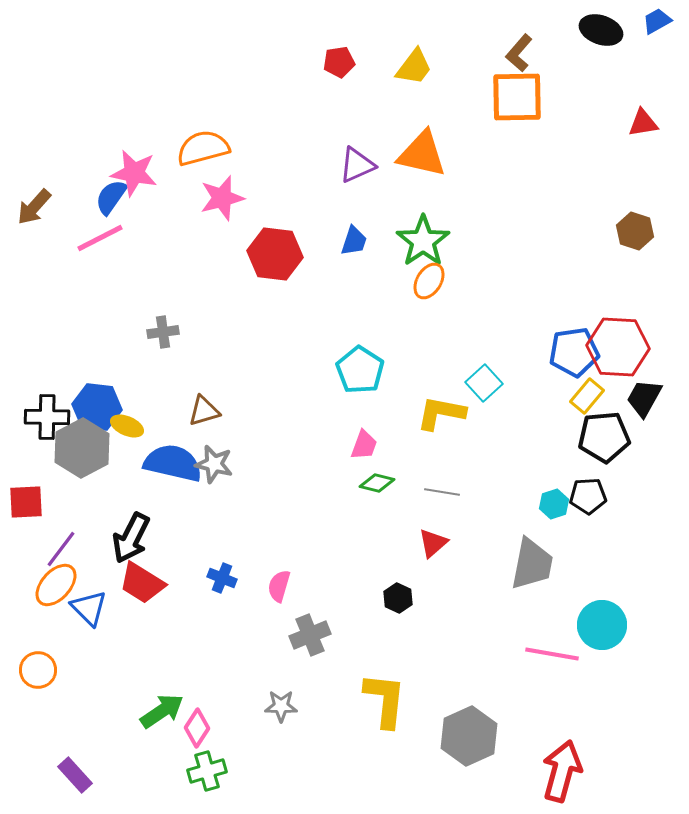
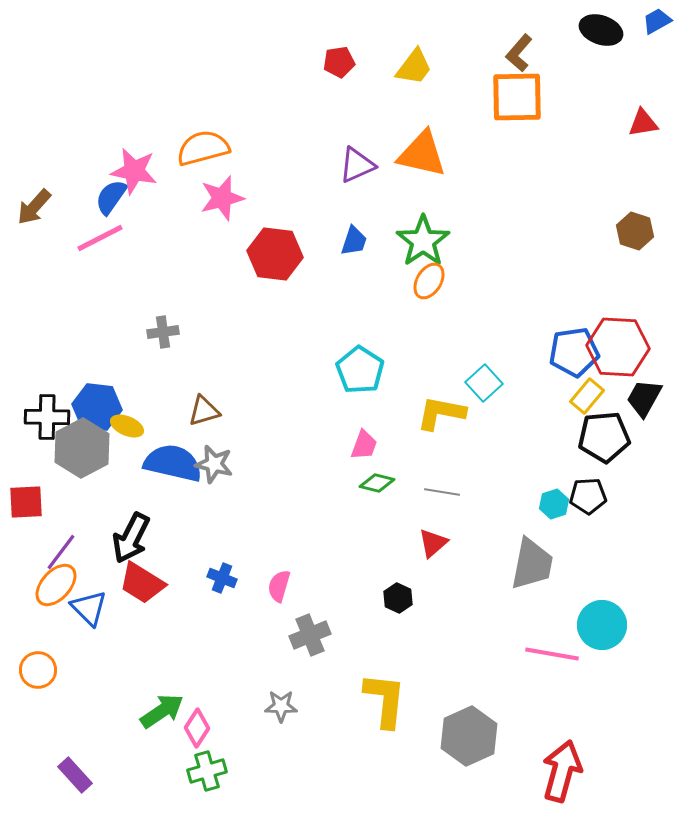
pink star at (134, 173): moved 2 px up
purple line at (61, 549): moved 3 px down
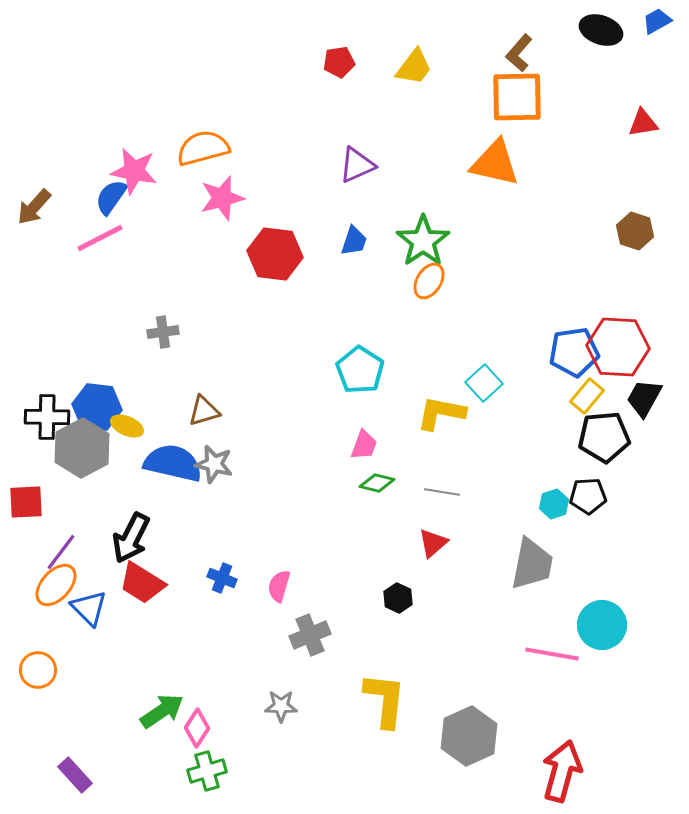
orange triangle at (422, 154): moved 73 px right, 9 px down
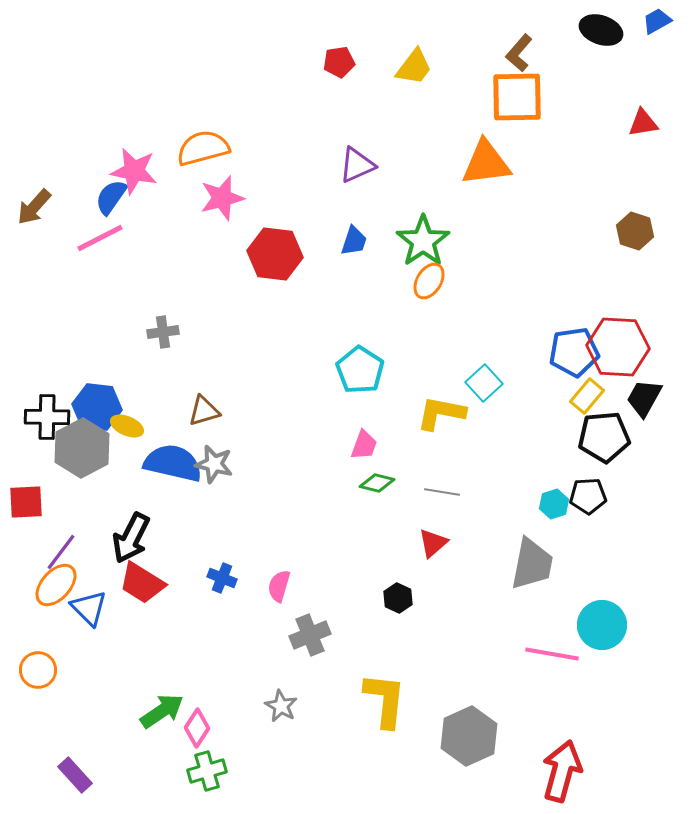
orange triangle at (495, 163): moved 9 px left; rotated 20 degrees counterclockwise
gray star at (281, 706): rotated 28 degrees clockwise
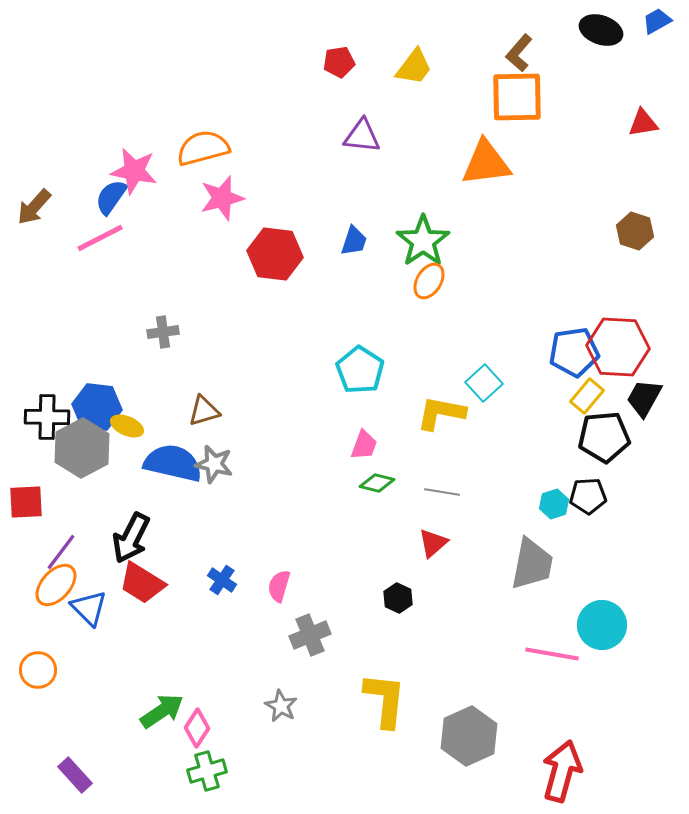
purple triangle at (357, 165): moved 5 px right, 29 px up; rotated 30 degrees clockwise
blue cross at (222, 578): moved 2 px down; rotated 12 degrees clockwise
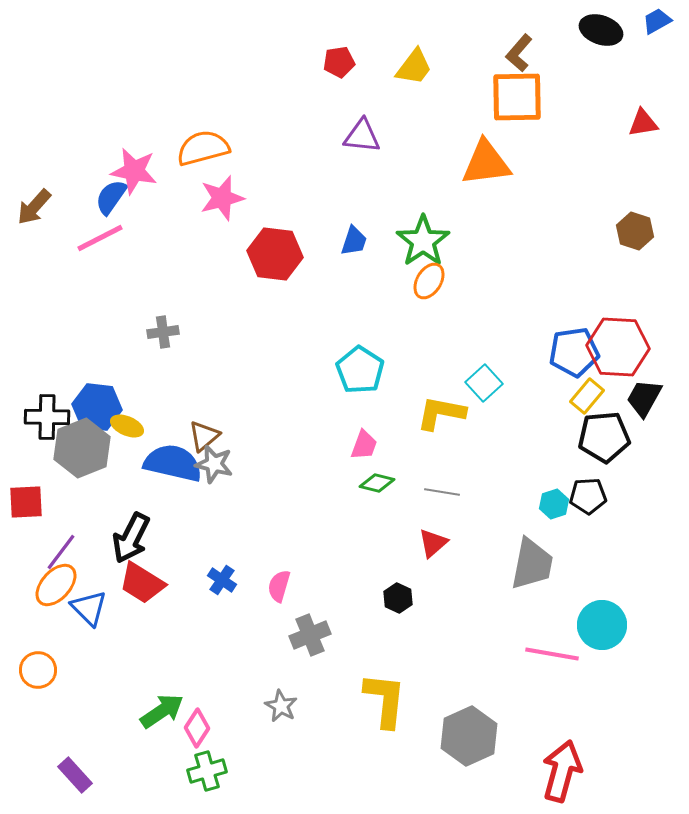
brown triangle at (204, 411): moved 25 px down; rotated 24 degrees counterclockwise
gray hexagon at (82, 448): rotated 6 degrees clockwise
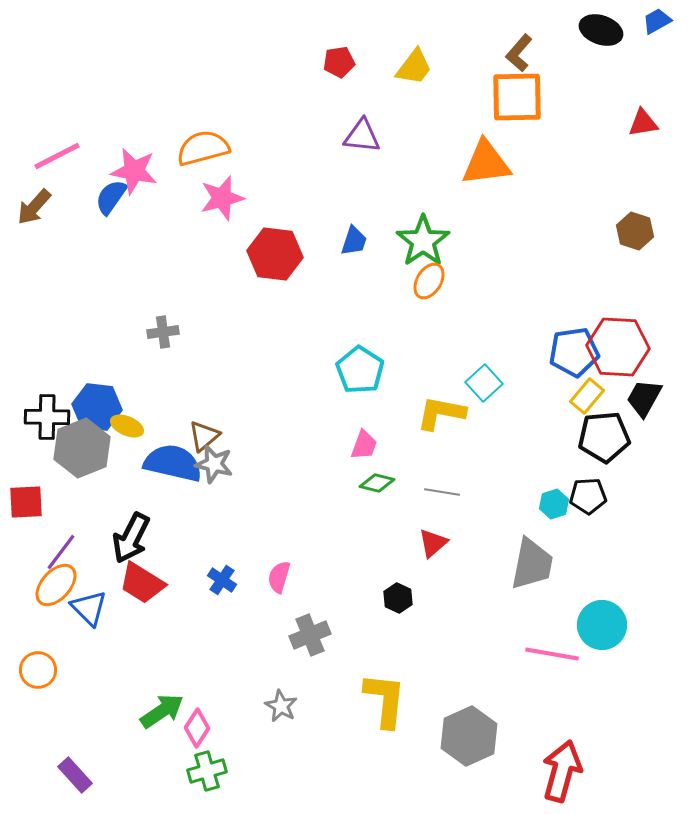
pink line at (100, 238): moved 43 px left, 82 px up
pink semicircle at (279, 586): moved 9 px up
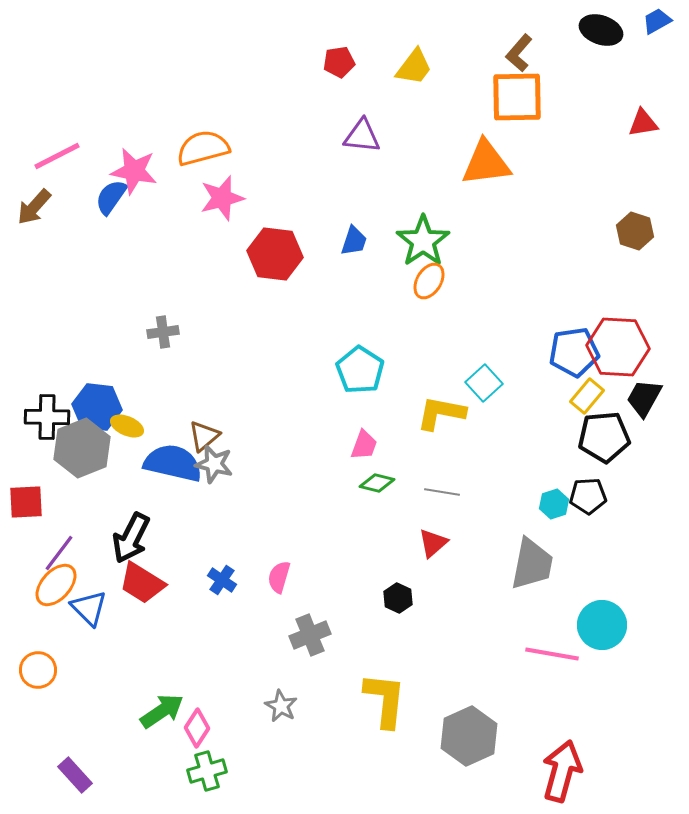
purple line at (61, 552): moved 2 px left, 1 px down
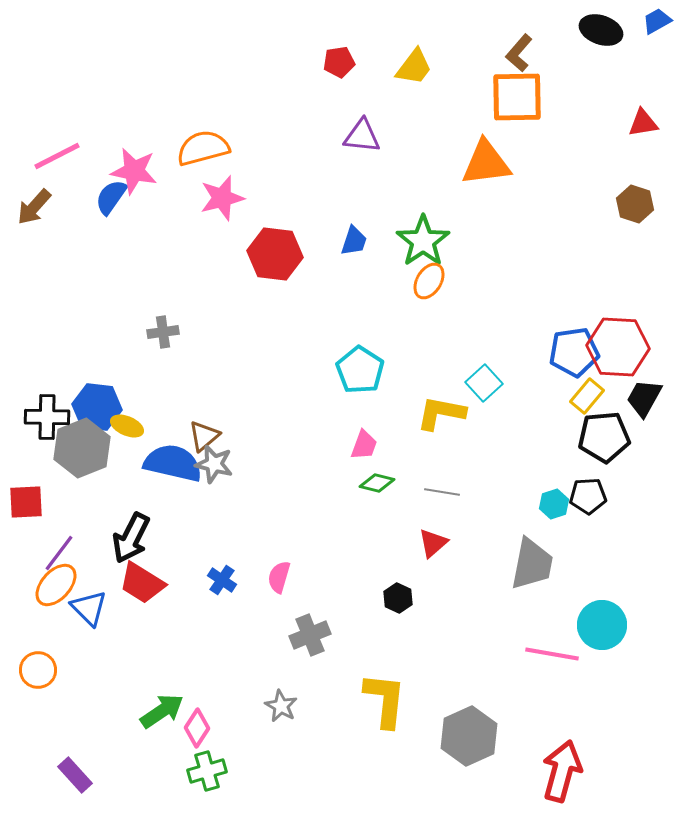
brown hexagon at (635, 231): moved 27 px up
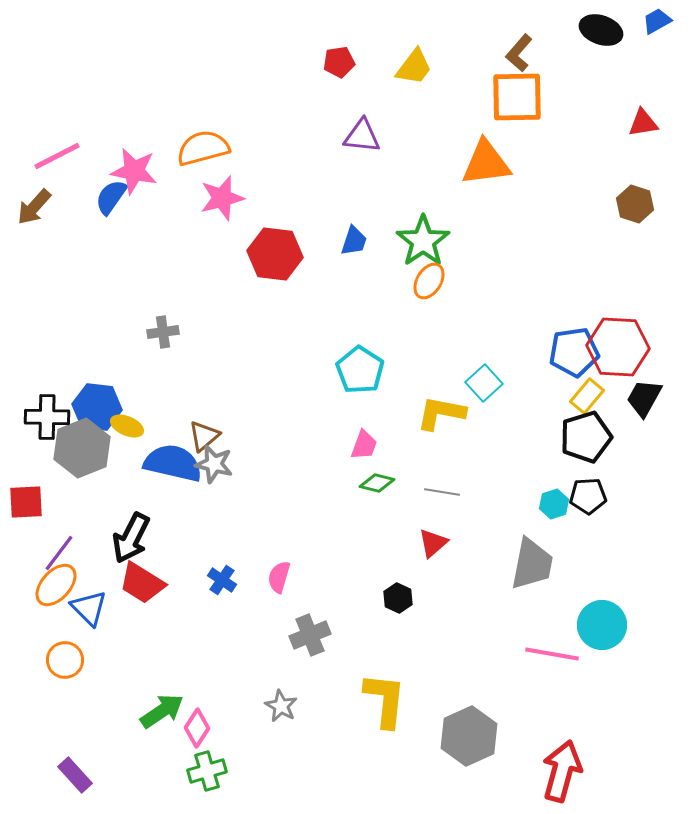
black pentagon at (604, 437): moved 18 px left; rotated 12 degrees counterclockwise
orange circle at (38, 670): moved 27 px right, 10 px up
